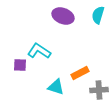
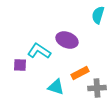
purple ellipse: moved 4 px right, 24 px down
gray cross: moved 2 px left, 2 px up
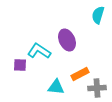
purple ellipse: rotated 45 degrees clockwise
orange rectangle: moved 1 px down
cyan triangle: rotated 12 degrees counterclockwise
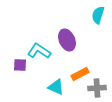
cyan triangle: rotated 18 degrees clockwise
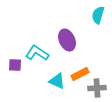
cyan L-shape: moved 2 px left, 2 px down
purple square: moved 5 px left
cyan triangle: moved 1 px right, 6 px up
